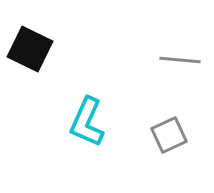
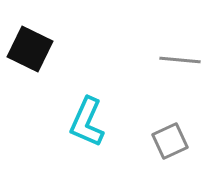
gray square: moved 1 px right, 6 px down
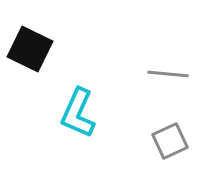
gray line: moved 12 px left, 14 px down
cyan L-shape: moved 9 px left, 9 px up
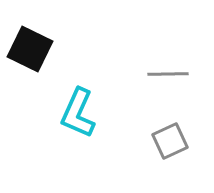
gray line: rotated 6 degrees counterclockwise
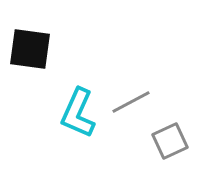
black square: rotated 18 degrees counterclockwise
gray line: moved 37 px left, 28 px down; rotated 27 degrees counterclockwise
